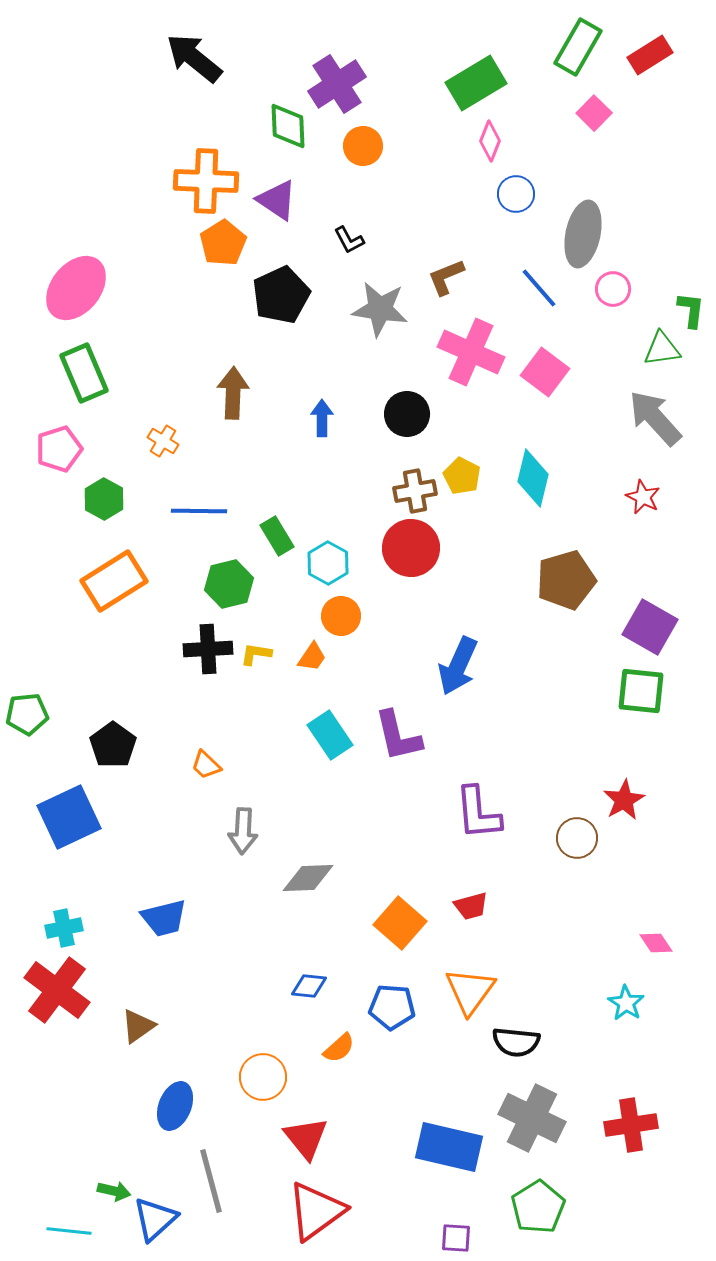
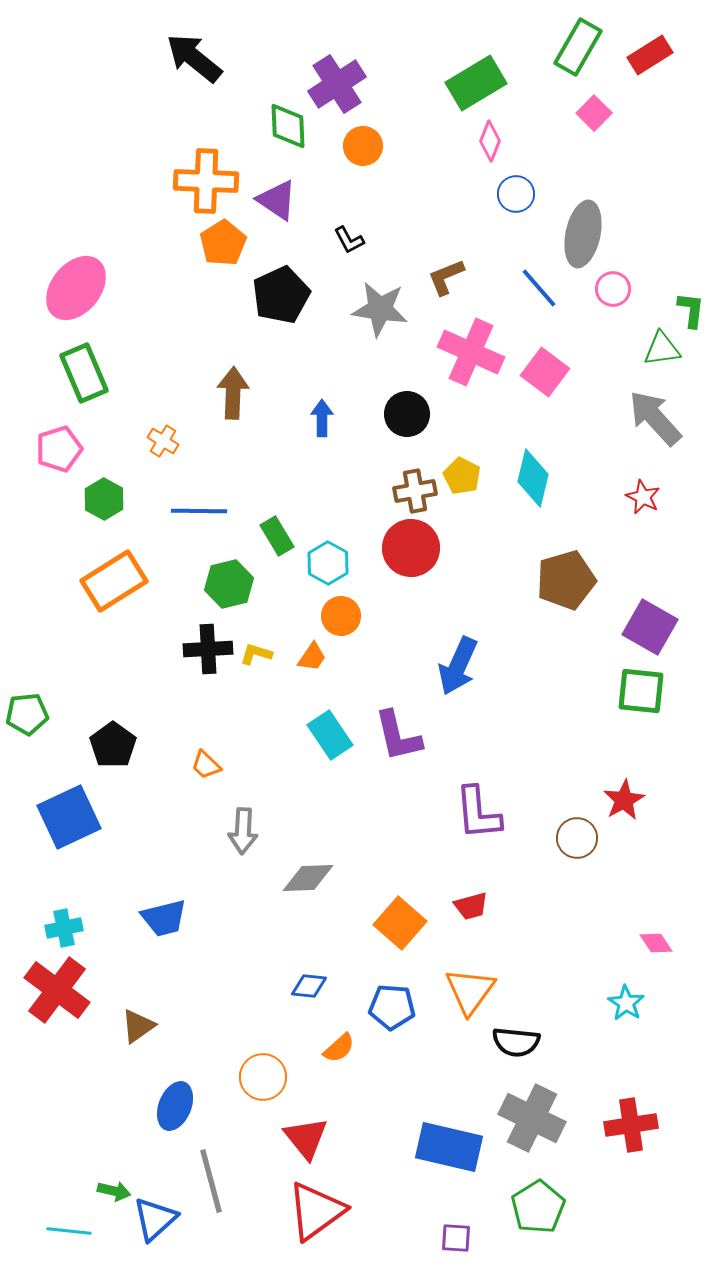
yellow L-shape at (256, 654): rotated 8 degrees clockwise
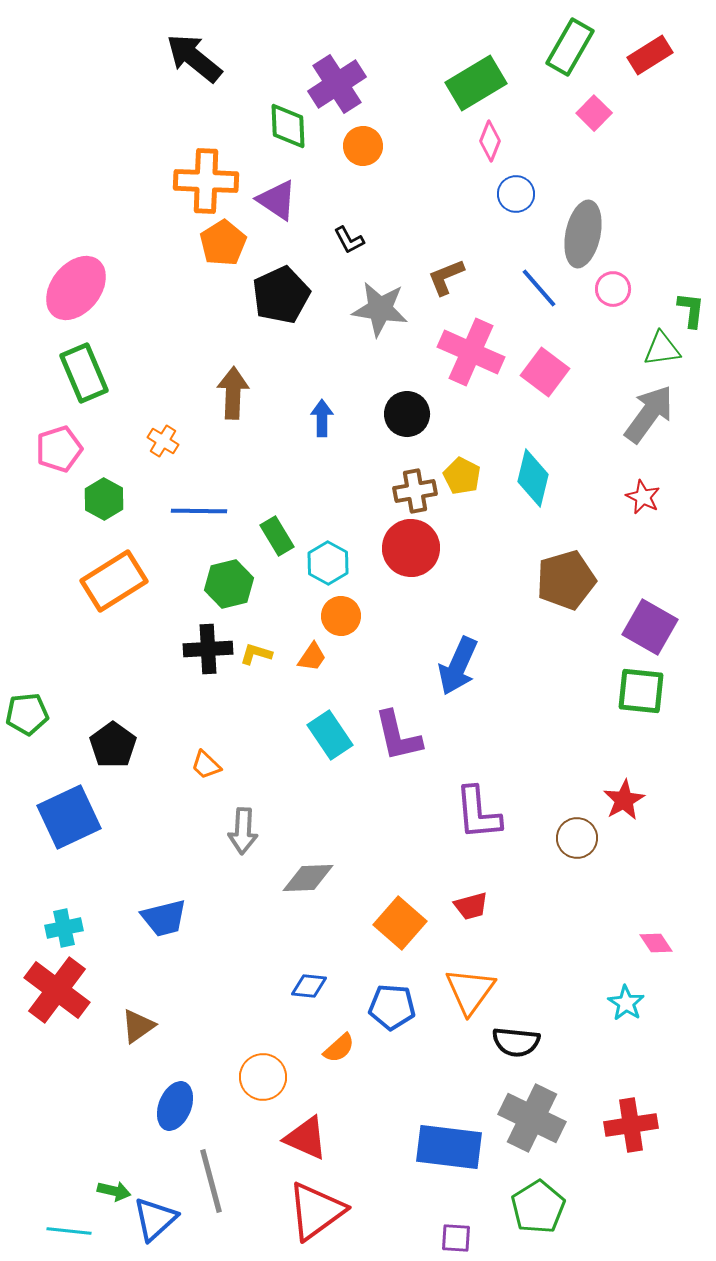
green rectangle at (578, 47): moved 8 px left
gray arrow at (655, 418): moved 6 px left, 4 px up; rotated 78 degrees clockwise
red triangle at (306, 1138): rotated 27 degrees counterclockwise
blue rectangle at (449, 1147): rotated 6 degrees counterclockwise
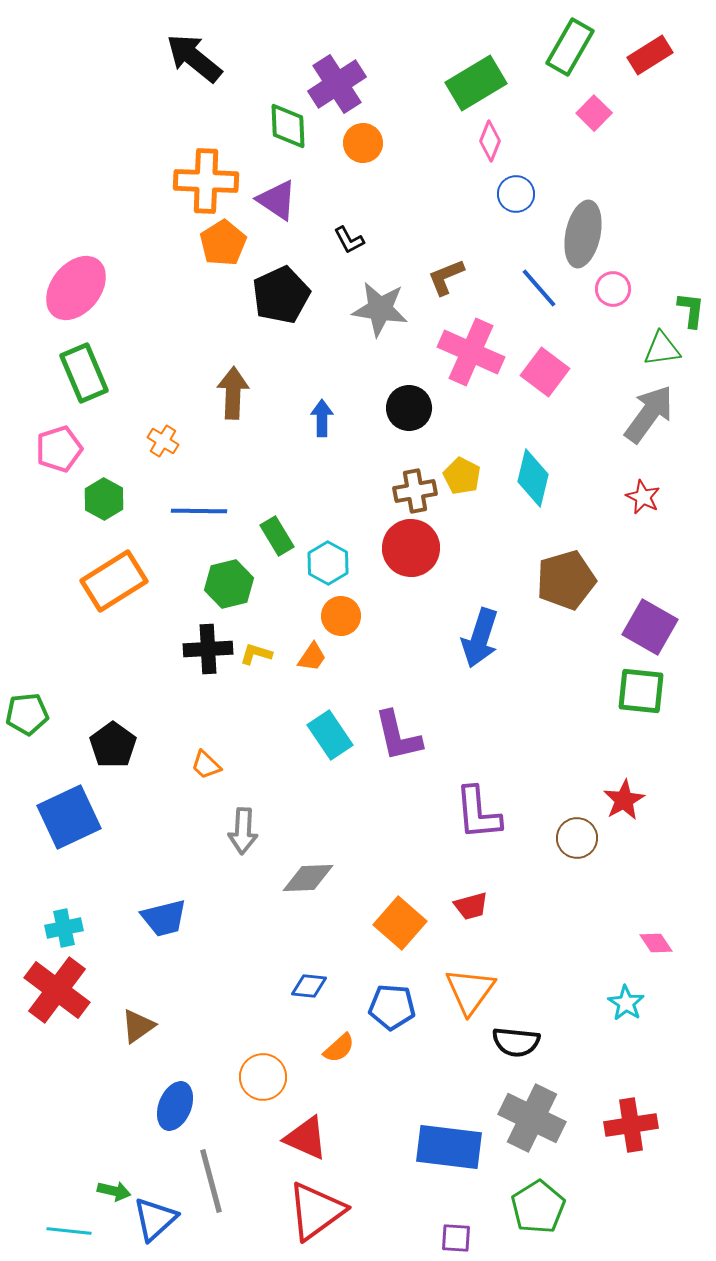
orange circle at (363, 146): moved 3 px up
black circle at (407, 414): moved 2 px right, 6 px up
blue arrow at (458, 666): moved 22 px right, 28 px up; rotated 6 degrees counterclockwise
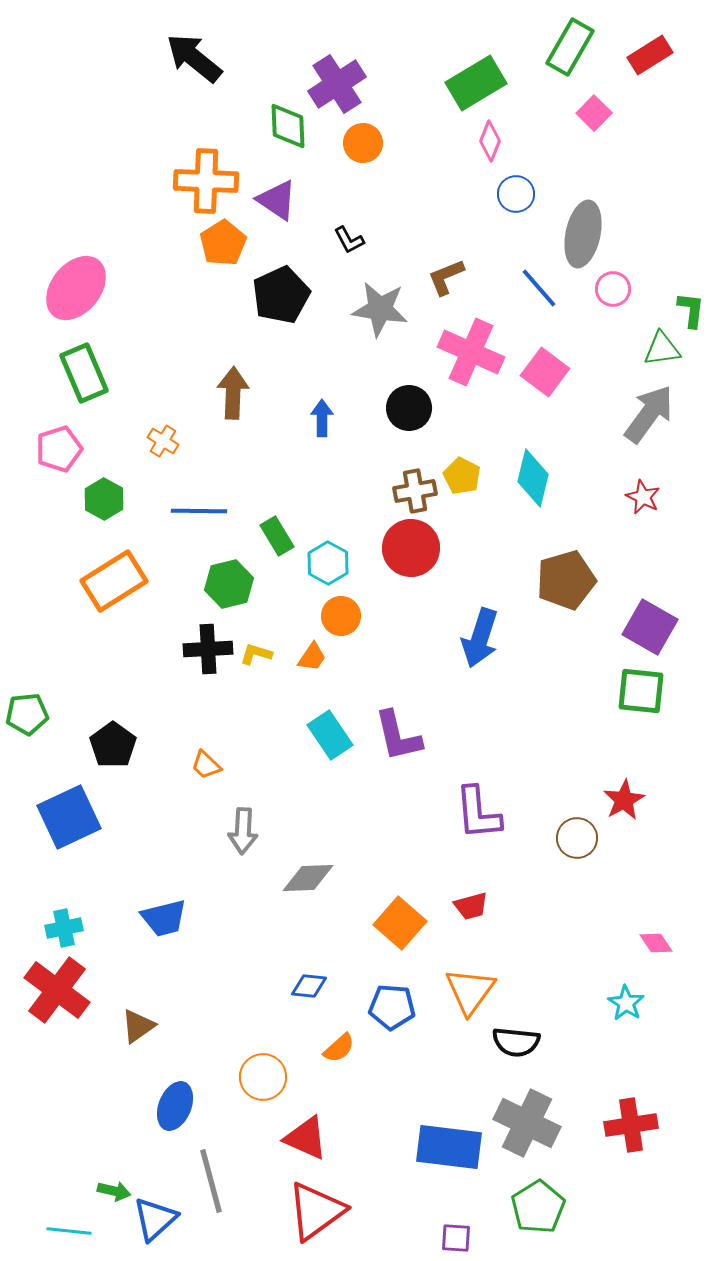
gray cross at (532, 1118): moved 5 px left, 5 px down
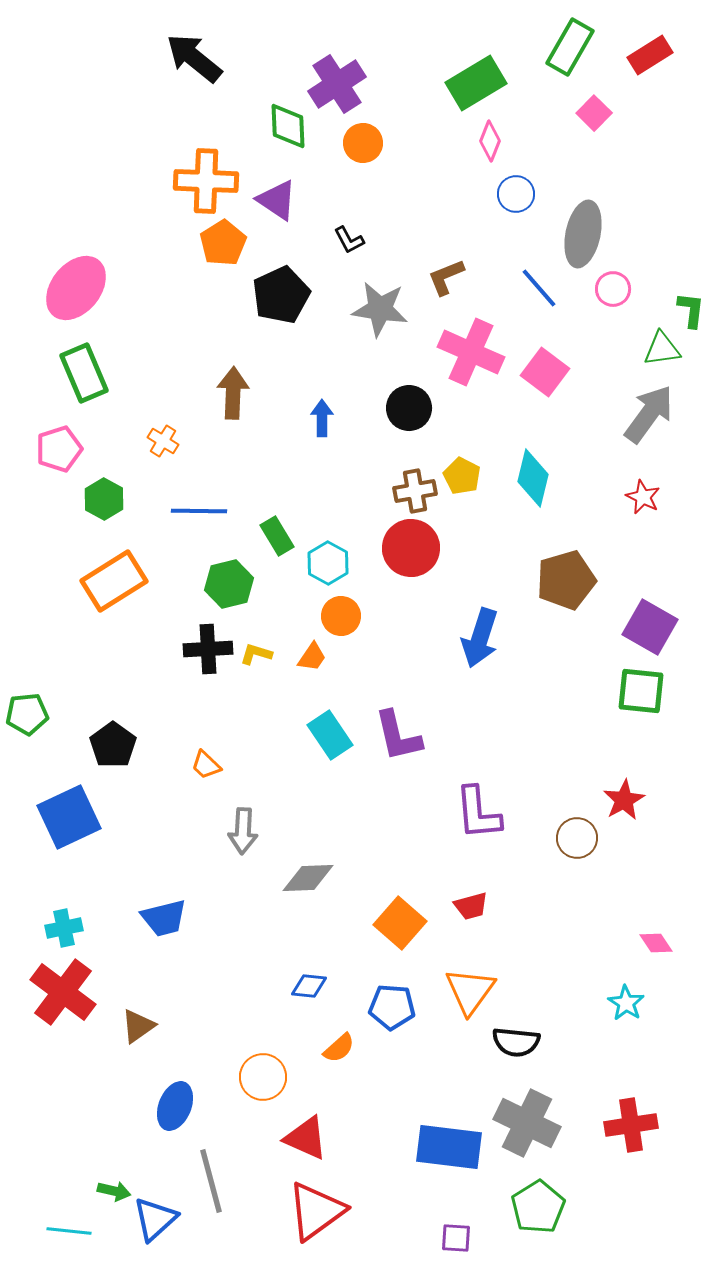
red cross at (57, 990): moved 6 px right, 2 px down
